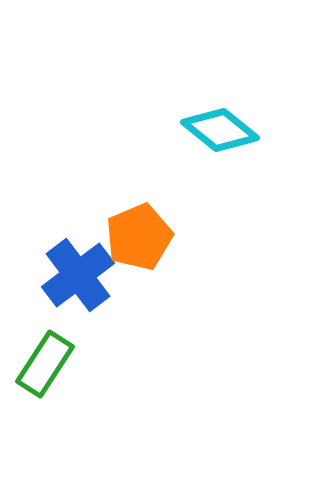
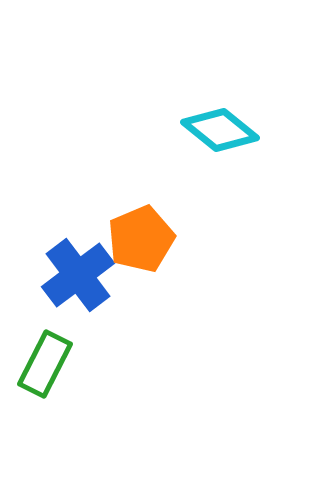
orange pentagon: moved 2 px right, 2 px down
green rectangle: rotated 6 degrees counterclockwise
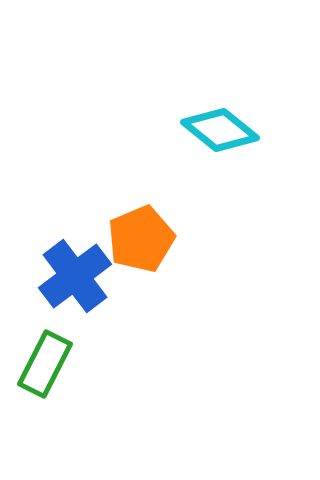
blue cross: moved 3 px left, 1 px down
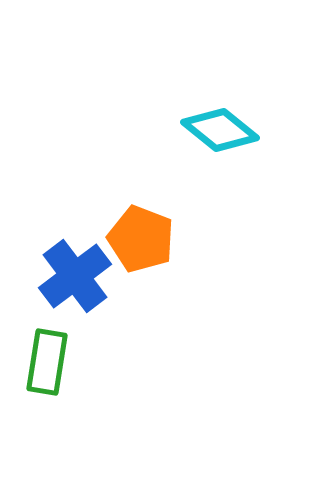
orange pentagon: rotated 28 degrees counterclockwise
green rectangle: moved 2 px right, 2 px up; rotated 18 degrees counterclockwise
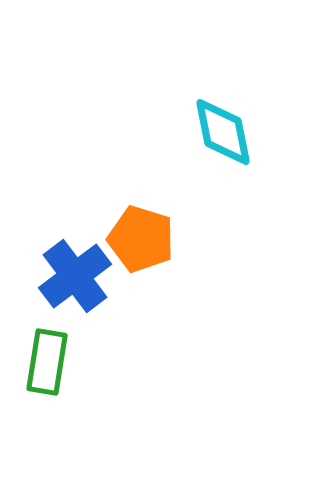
cyan diamond: moved 3 px right, 2 px down; rotated 40 degrees clockwise
orange pentagon: rotated 4 degrees counterclockwise
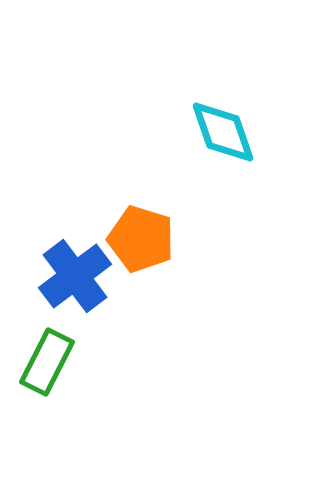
cyan diamond: rotated 8 degrees counterclockwise
green rectangle: rotated 18 degrees clockwise
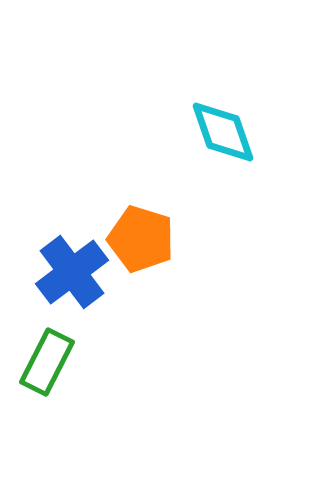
blue cross: moved 3 px left, 4 px up
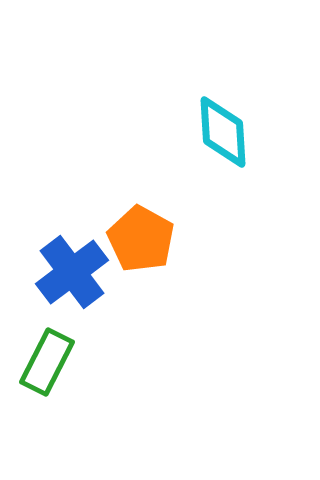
cyan diamond: rotated 16 degrees clockwise
orange pentagon: rotated 12 degrees clockwise
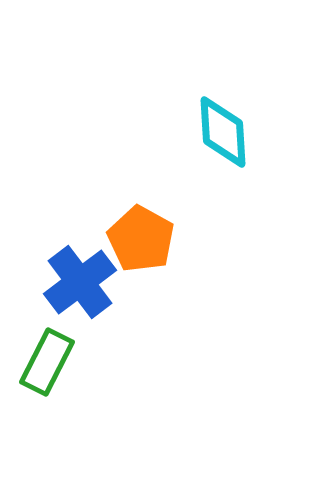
blue cross: moved 8 px right, 10 px down
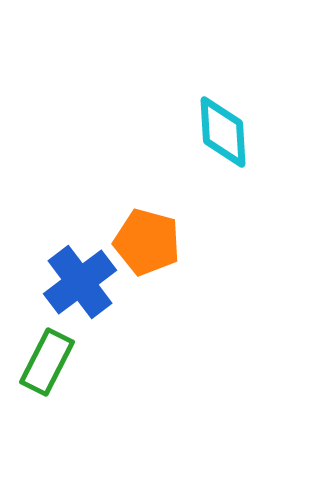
orange pentagon: moved 6 px right, 3 px down; rotated 14 degrees counterclockwise
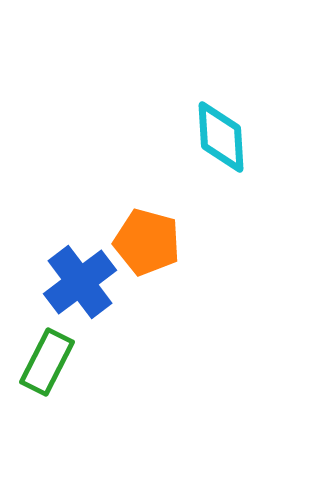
cyan diamond: moved 2 px left, 5 px down
